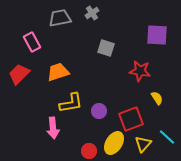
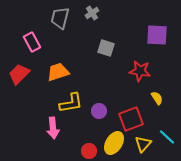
gray trapezoid: rotated 65 degrees counterclockwise
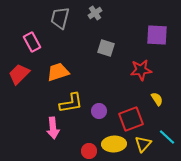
gray cross: moved 3 px right
red star: moved 1 px right, 1 px up; rotated 15 degrees counterclockwise
yellow semicircle: moved 1 px down
yellow ellipse: moved 1 px down; rotated 55 degrees clockwise
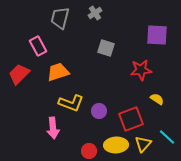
pink rectangle: moved 6 px right, 4 px down
yellow semicircle: rotated 24 degrees counterclockwise
yellow L-shape: rotated 30 degrees clockwise
yellow ellipse: moved 2 px right, 1 px down
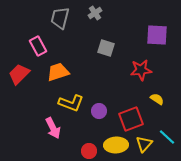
pink arrow: rotated 20 degrees counterclockwise
yellow triangle: moved 1 px right
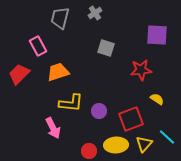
yellow L-shape: rotated 15 degrees counterclockwise
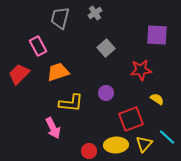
gray square: rotated 30 degrees clockwise
purple circle: moved 7 px right, 18 px up
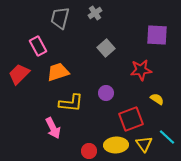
yellow triangle: rotated 18 degrees counterclockwise
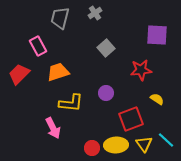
cyan line: moved 1 px left, 3 px down
red circle: moved 3 px right, 3 px up
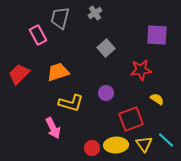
pink rectangle: moved 11 px up
yellow L-shape: rotated 10 degrees clockwise
